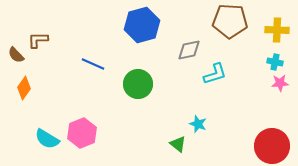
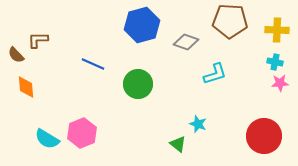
gray diamond: moved 3 px left, 8 px up; rotated 30 degrees clockwise
orange diamond: moved 2 px right, 1 px up; rotated 40 degrees counterclockwise
red circle: moved 8 px left, 10 px up
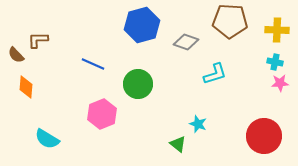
orange diamond: rotated 10 degrees clockwise
pink hexagon: moved 20 px right, 19 px up
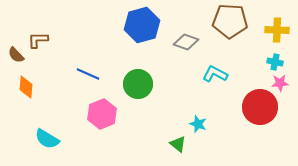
blue line: moved 5 px left, 10 px down
cyan L-shape: rotated 135 degrees counterclockwise
red circle: moved 4 px left, 29 px up
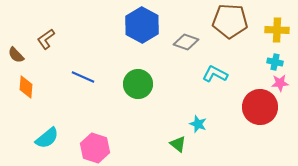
blue hexagon: rotated 16 degrees counterclockwise
brown L-shape: moved 8 px right, 1 px up; rotated 35 degrees counterclockwise
blue line: moved 5 px left, 3 px down
pink hexagon: moved 7 px left, 34 px down; rotated 20 degrees counterclockwise
cyan semicircle: moved 1 px up; rotated 70 degrees counterclockwise
